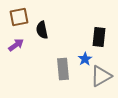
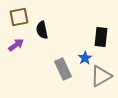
black rectangle: moved 2 px right
blue star: moved 1 px up
gray rectangle: rotated 20 degrees counterclockwise
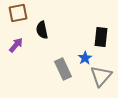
brown square: moved 1 px left, 4 px up
purple arrow: rotated 14 degrees counterclockwise
gray triangle: rotated 20 degrees counterclockwise
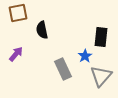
purple arrow: moved 9 px down
blue star: moved 2 px up
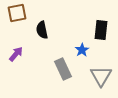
brown square: moved 1 px left
black rectangle: moved 7 px up
blue star: moved 3 px left, 6 px up
gray triangle: rotated 10 degrees counterclockwise
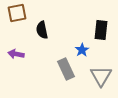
purple arrow: rotated 119 degrees counterclockwise
gray rectangle: moved 3 px right
